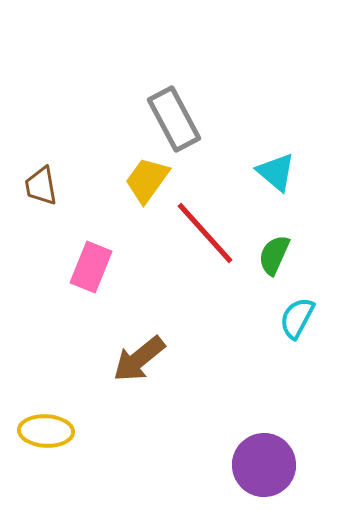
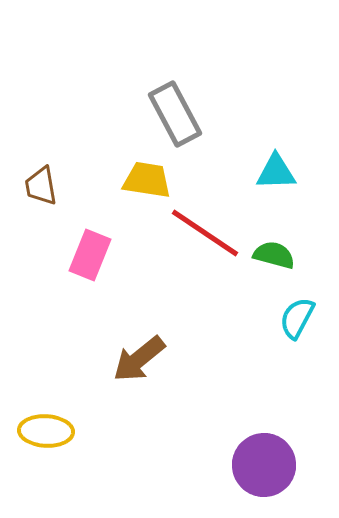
gray rectangle: moved 1 px right, 5 px up
cyan triangle: rotated 42 degrees counterclockwise
yellow trapezoid: rotated 63 degrees clockwise
red line: rotated 14 degrees counterclockwise
green semicircle: rotated 81 degrees clockwise
pink rectangle: moved 1 px left, 12 px up
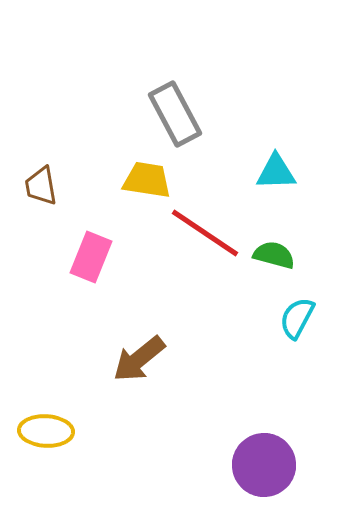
pink rectangle: moved 1 px right, 2 px down
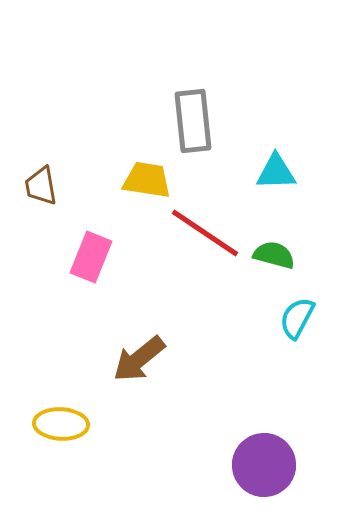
gray rectangle: moved 18 px right, 7 px down; rotated 22 degrees clockwise
yellow ellipse: moved 15 px right, 7 px up
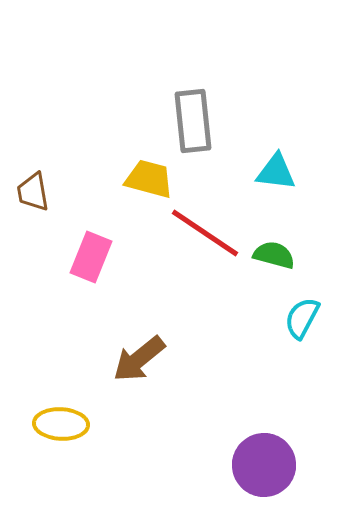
cyan triangle: rotated 9 degrees clockwise
yellow trapezoid: moved 2 px right, 1 px up; rotated 6 degrees clockwise
brown trapezoid: moved 8 px left, 6 px down
cyan semicircle: moved 5 px right
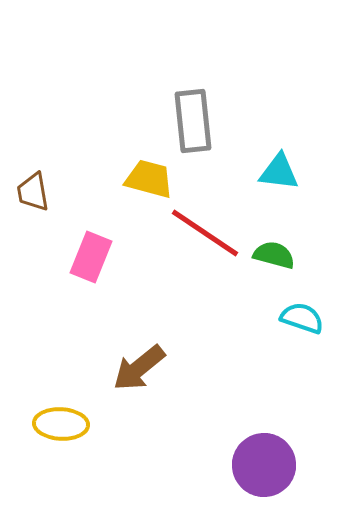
cyan triangle: moved 3 px right
cyan semicircle: rotated 81 degrees clockwise
brown arrow: moved 9 px down
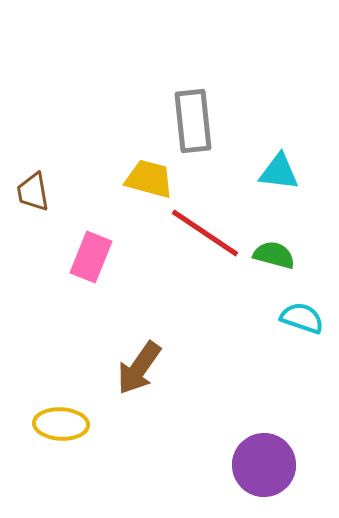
brown arrow: rotated 16 degrees counterclockwise
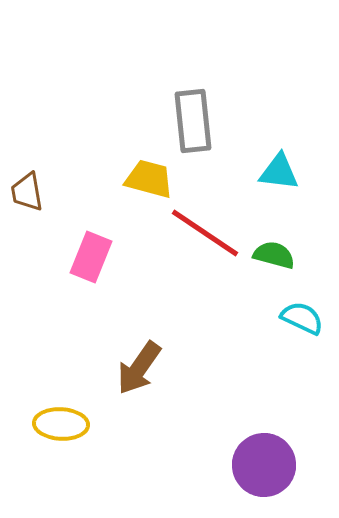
brown trapezoid: moved 6 px left
cyan semicircle: rotated 6 degrees clockwise
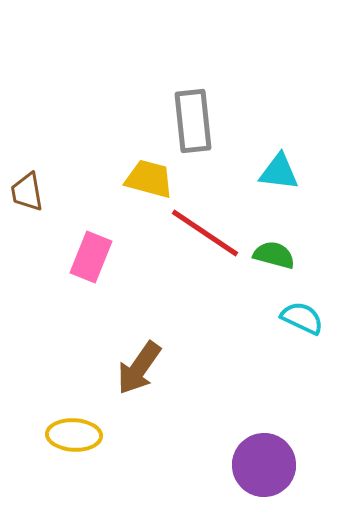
yellow ellipse: moved 13 px right, 11 px down
